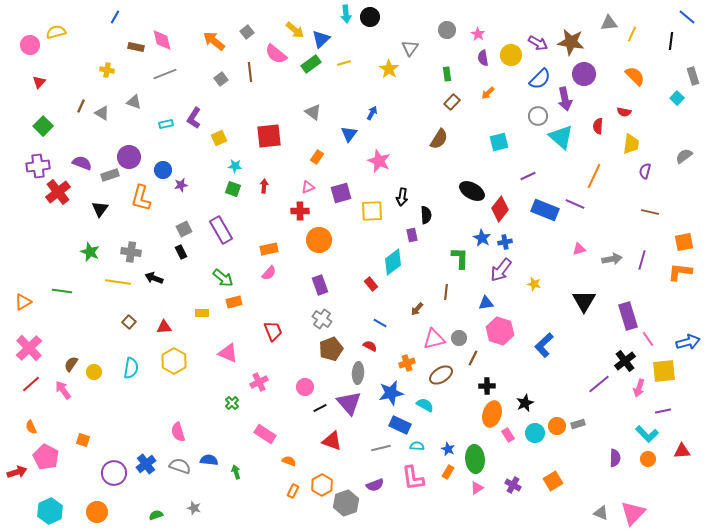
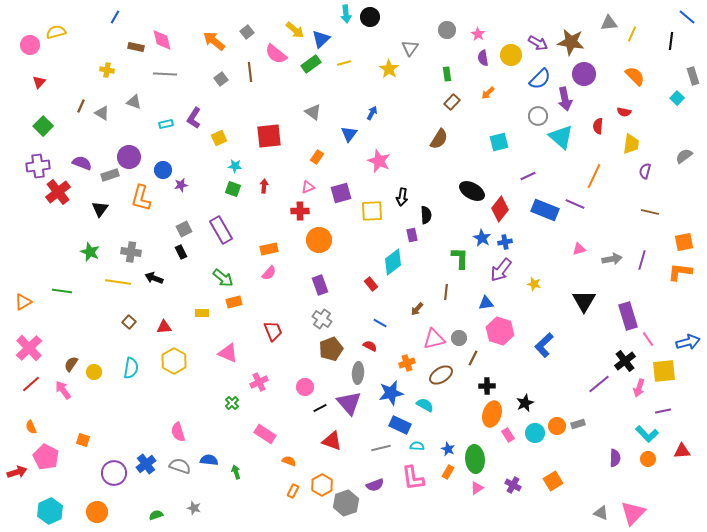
gray line at (165, 74): rotated 25 degrees clockwise
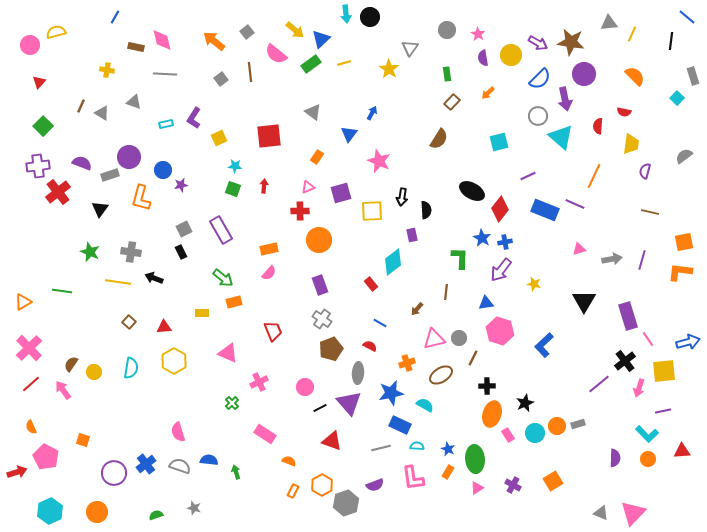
black semicircle at (426, 215): moved 5 px up
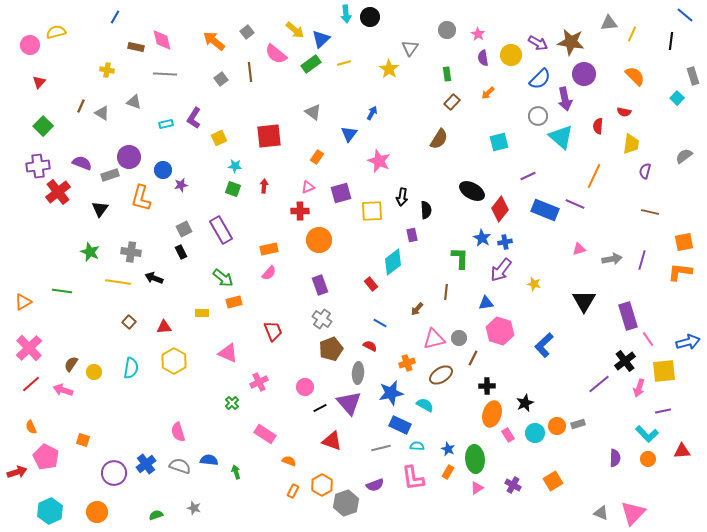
blue line at (687, 17): moved 2 px left, 2 px up
pink arrow at (63, 390): rotated 36 degrees counterclockwise
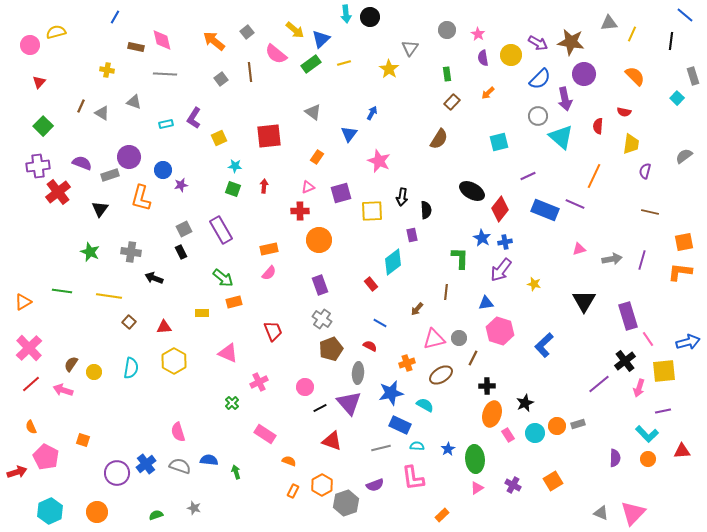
yellow line at (118, 282): moved 9 px left, 14 px down
blue star at (448, 449): rotated 16 degrees clockwise
orange rectangle at (448, 472): moved 6 px left, 43 px down; rotated 16 degrees clockwise
purple circle at (114, 473): moved 3 px right
